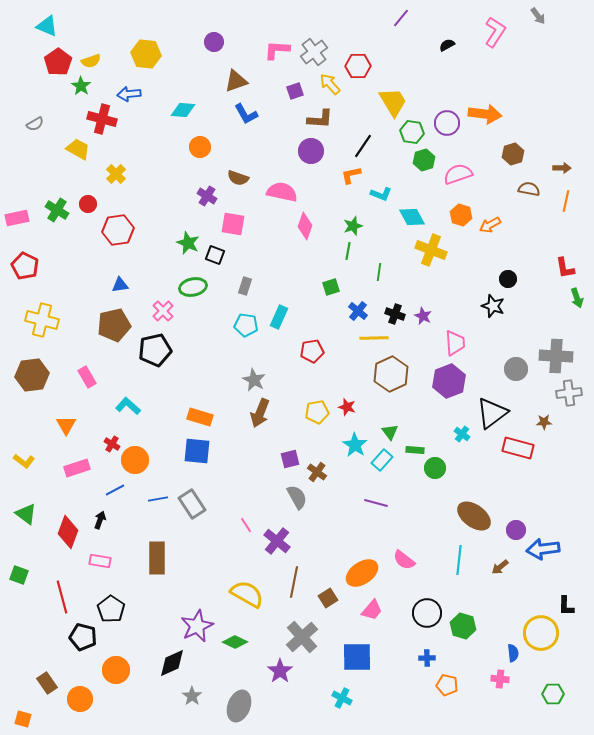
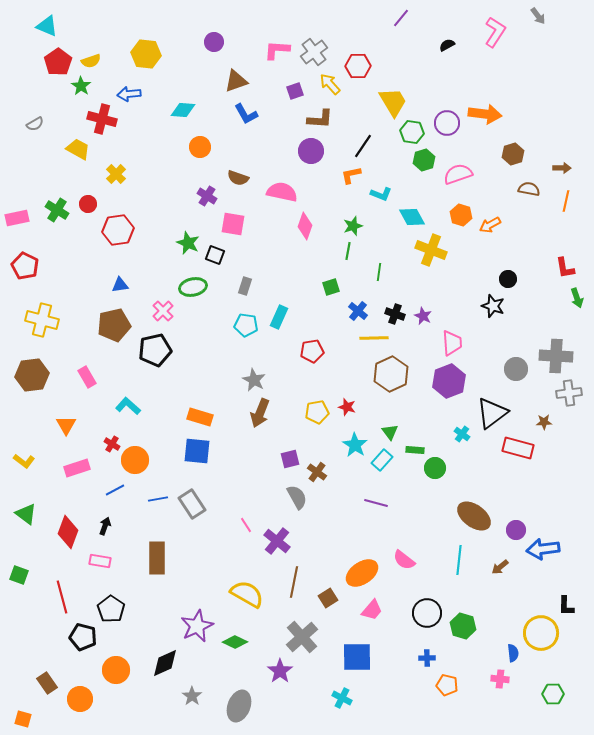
pink trapezoid at (455, 343): moved 3 px left
black arrow at (100, 520): moved 5 px right, 6 px down
black diamond at (172, 663): moved 7 px left
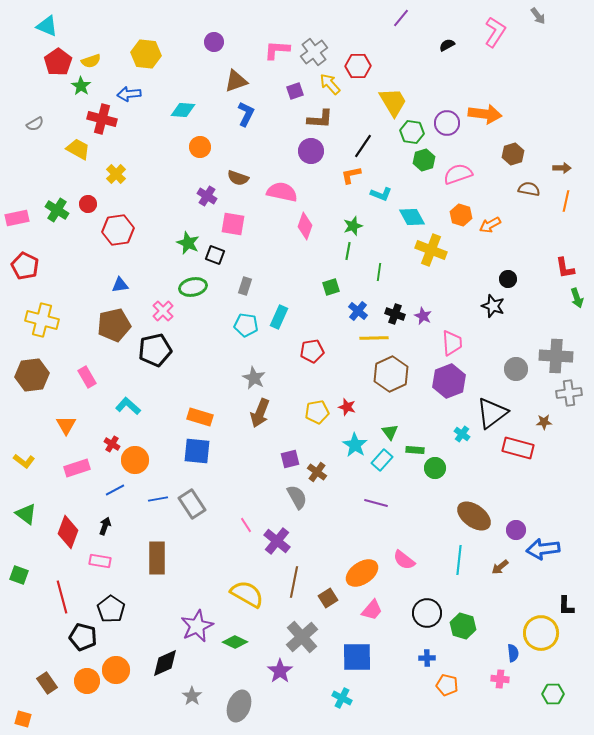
blue L-shape at (246, 114): rotated 125 degrees counterclockwise
gray star at (254, 380): moved 2 px up
orange circle at (80, 699): moved 7 px right, 18 px up
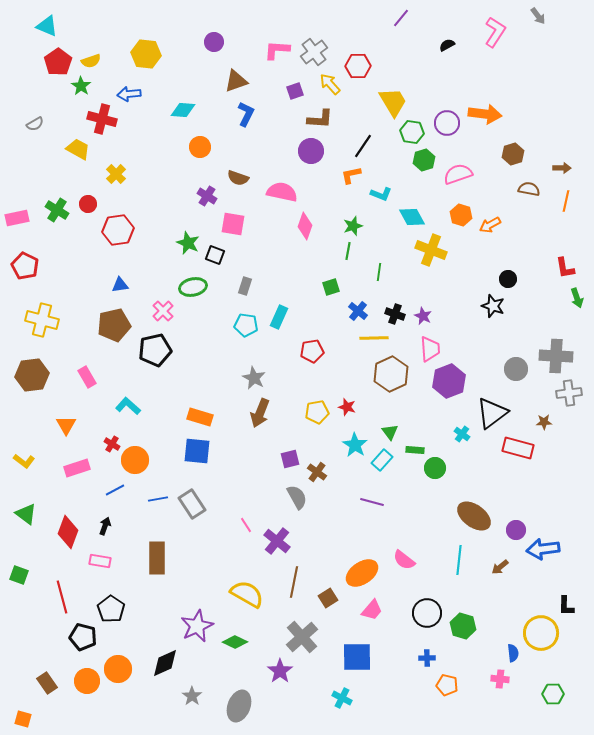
pink trapezoid at (452, 343): moved 22 px left, 6 px down
purple line at (376, 503): moved 4 px left, 1 px up
orange circle at (116, 670): moved 2 px right, 1 px up
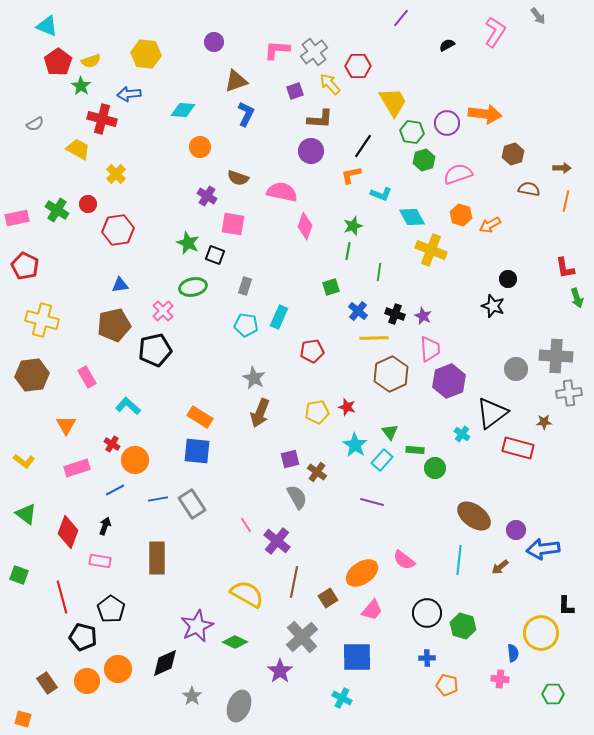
orange rectangle at (200, 417): rotated 15 degrees clockwise
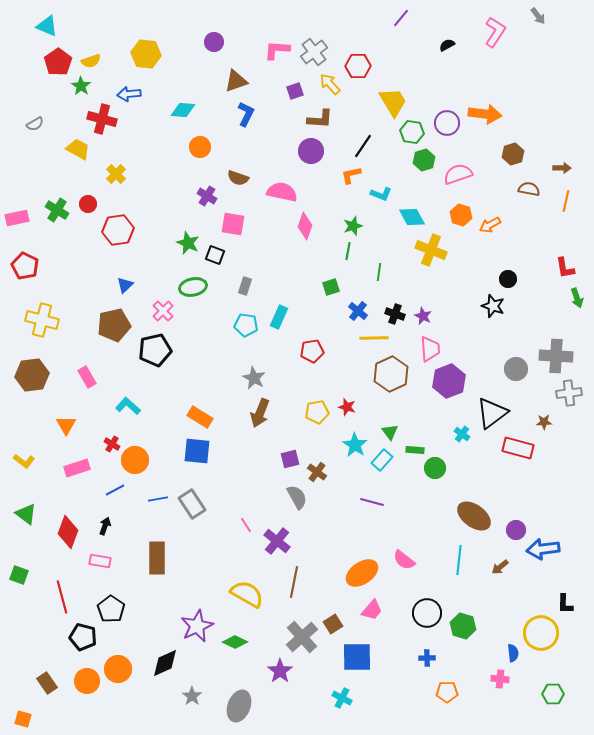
blue triangle at (120, 285): moved 5 px right; rotated 36 degrees counterclockwise
brown square at (328, 598): moved 5 px right, 26 px down
black L-shape at (566, 606): moved 1 px left, 2 px up
orange pentagon at (447, 685): moved 7 px down; rotated 15 degrees counterclockwise
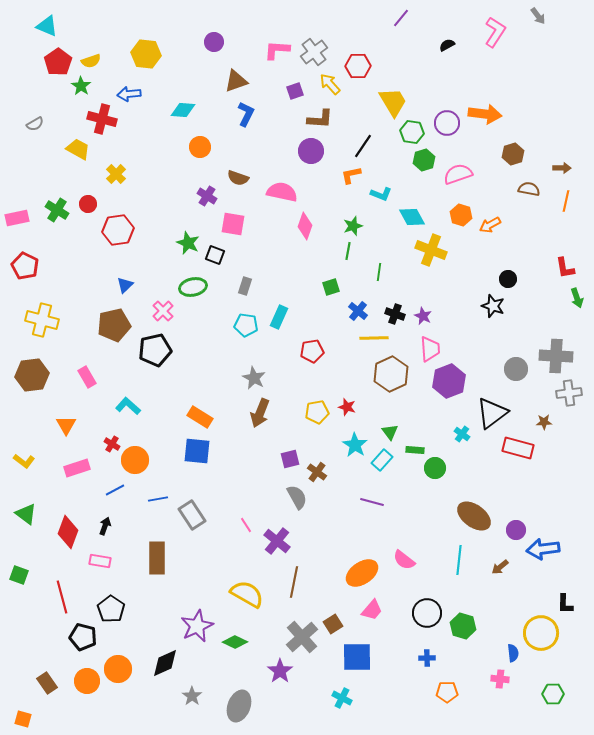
gray rectangle at (192, 504): moved 11 px down
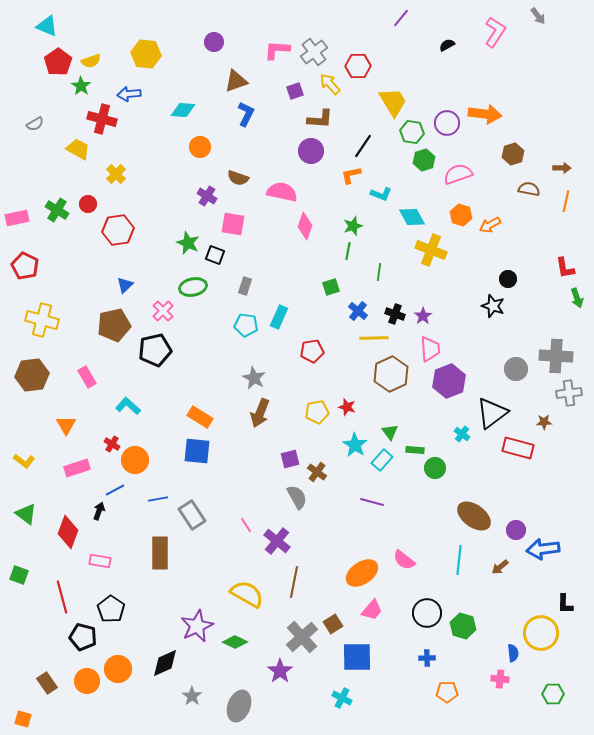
purple star at (423, 316): rotated 12 degrees clockwise
black arrow at (105, 526): moved 6 px left, 15 px up
brown rectangle at (157, 558): moved 3 px right, 5 px up
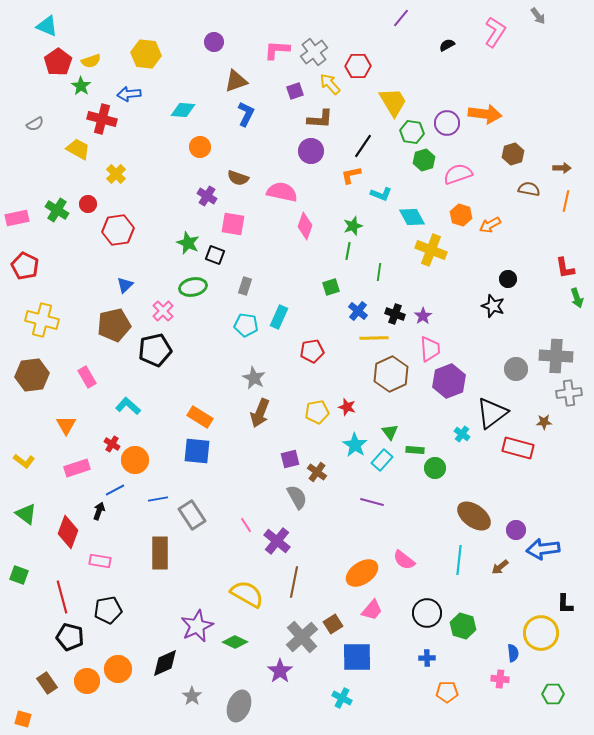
black pentagon at (111, 609): moved 3 px left, 1 px down; rotated 28 degrees clockwise
black pentagon at (83, 637): moved 13 px left
